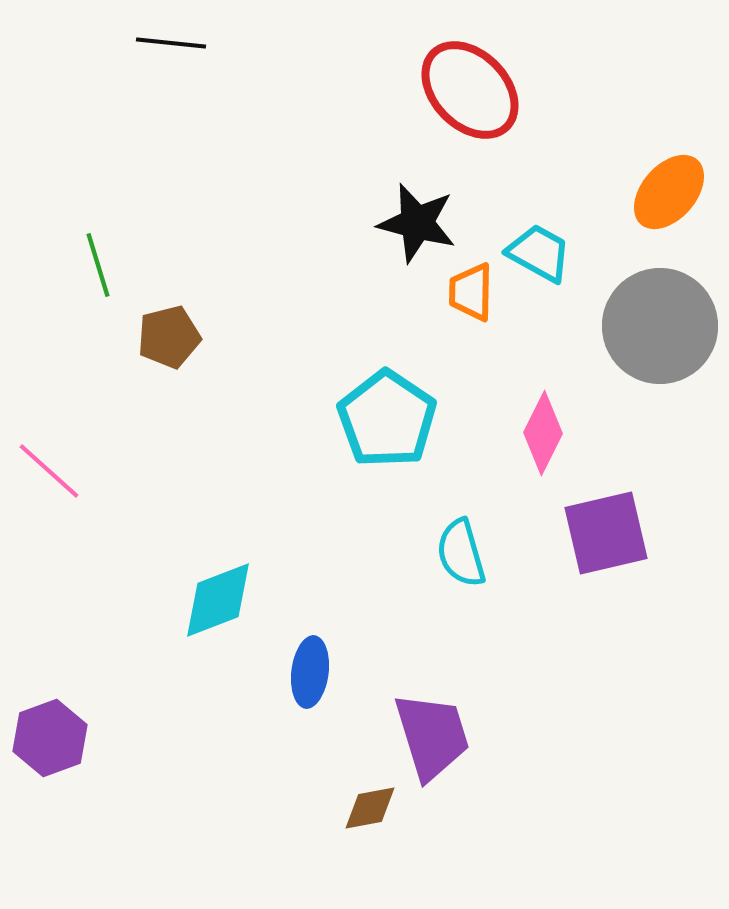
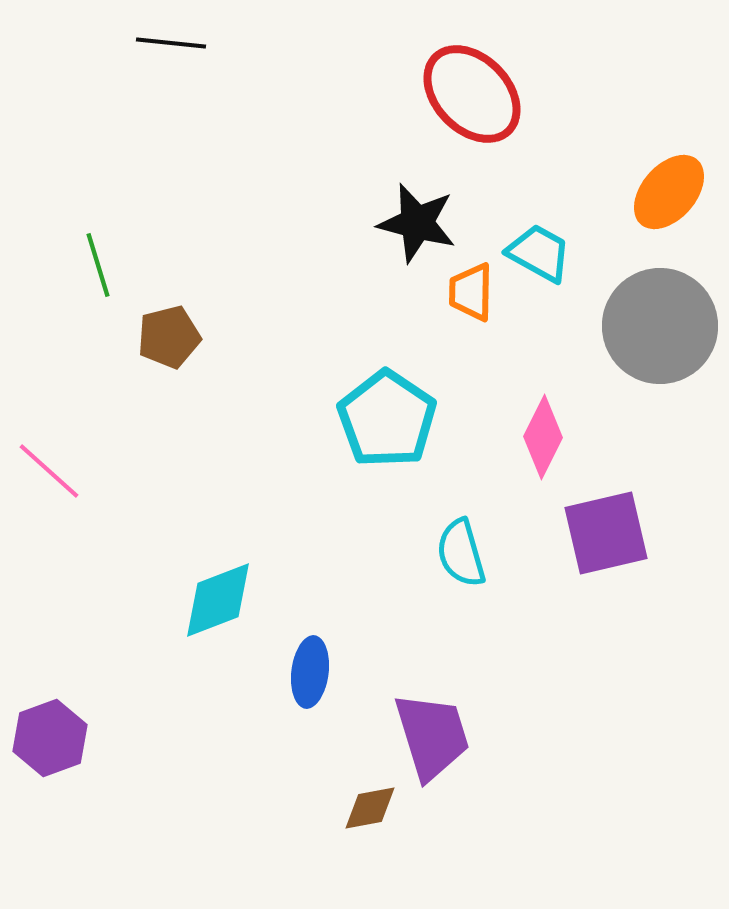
red ellipse: moved 2 px right, 4 px down
pink diamond: moved 4 px down
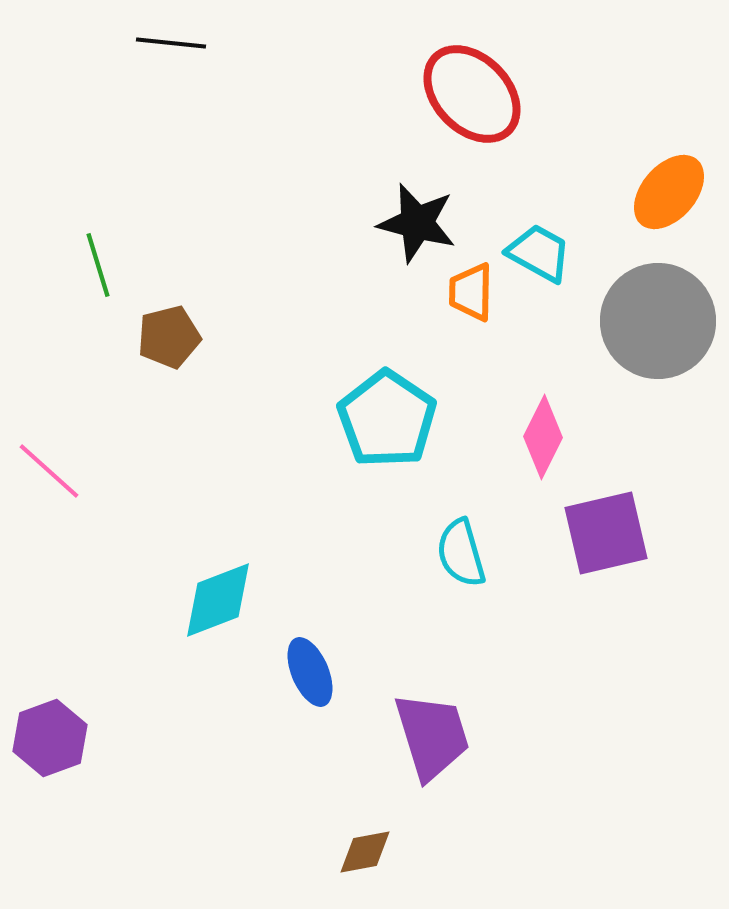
gray circle: moved 2 px left, 5 px up
blue ellipse: rotated 30 degrees counterclockwise
brown diamond: moved 5 px left, 44 px down
